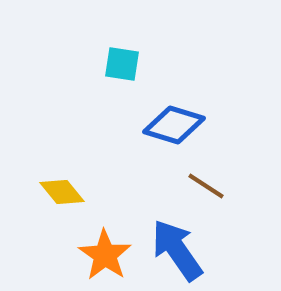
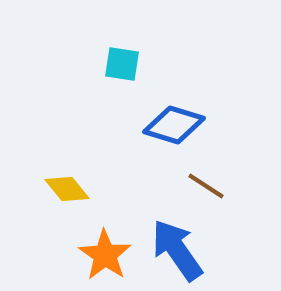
yellow diamond: moved 5 px right, 3 px up
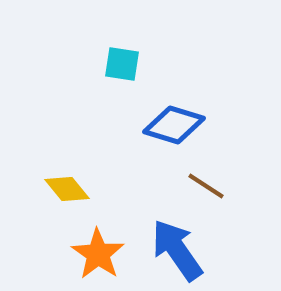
orange star: moved 7 px left, 1 px up
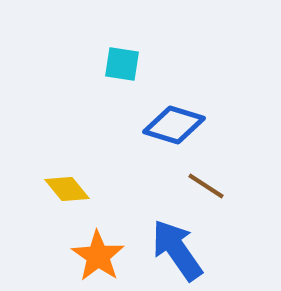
orange star: moved 2 px down
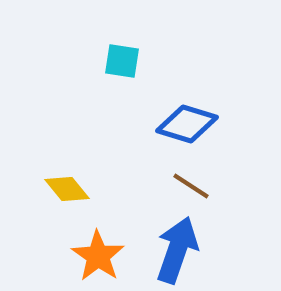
cyan square: moved 3 px up
blue diamond: moved 13 px right, 1 px up
brown line: moved 15 px left
blue arrow: rotated 54 degrees clockwise
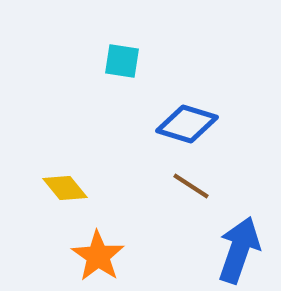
yellow diamond: moved 2 px left, 1 px up
blue arrow: moved 62 px right
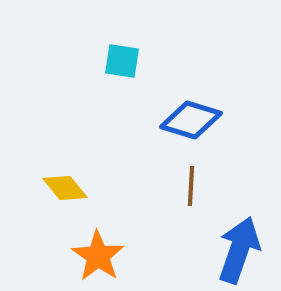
blue diamond: moved 4 px right, 4 px up
brown line: rotated 60 degrees clockwise
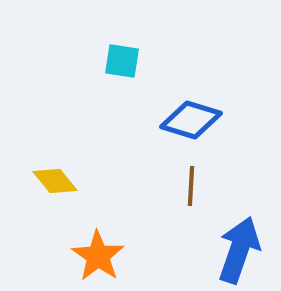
yellow diamond: moved 10 px left, 7 px up
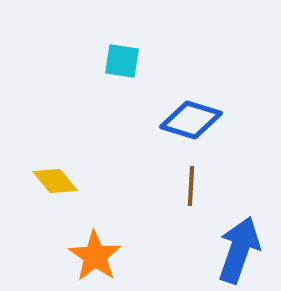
orange star: moved 3 px left
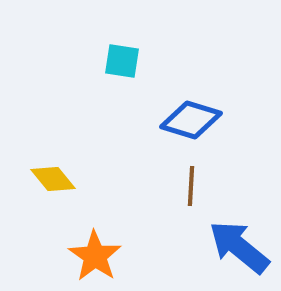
yellow diamond: moved 2 px left, 2 px up
blue arrow: moved 3 px up; rotated 70 degrees counterclockwise
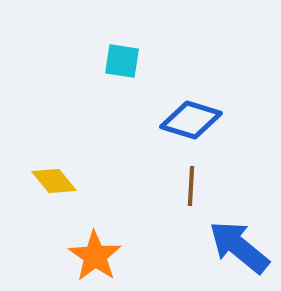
yellow diamond: moved 1 px right, 2 px down
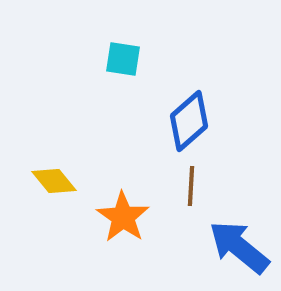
cyan square: moved 1 px right, 2 px up
blue diamond: moved 2 px left, 1 px down; rotated 58 degrees counterclockwise
orange star: moved 28 px right, 39 px up
